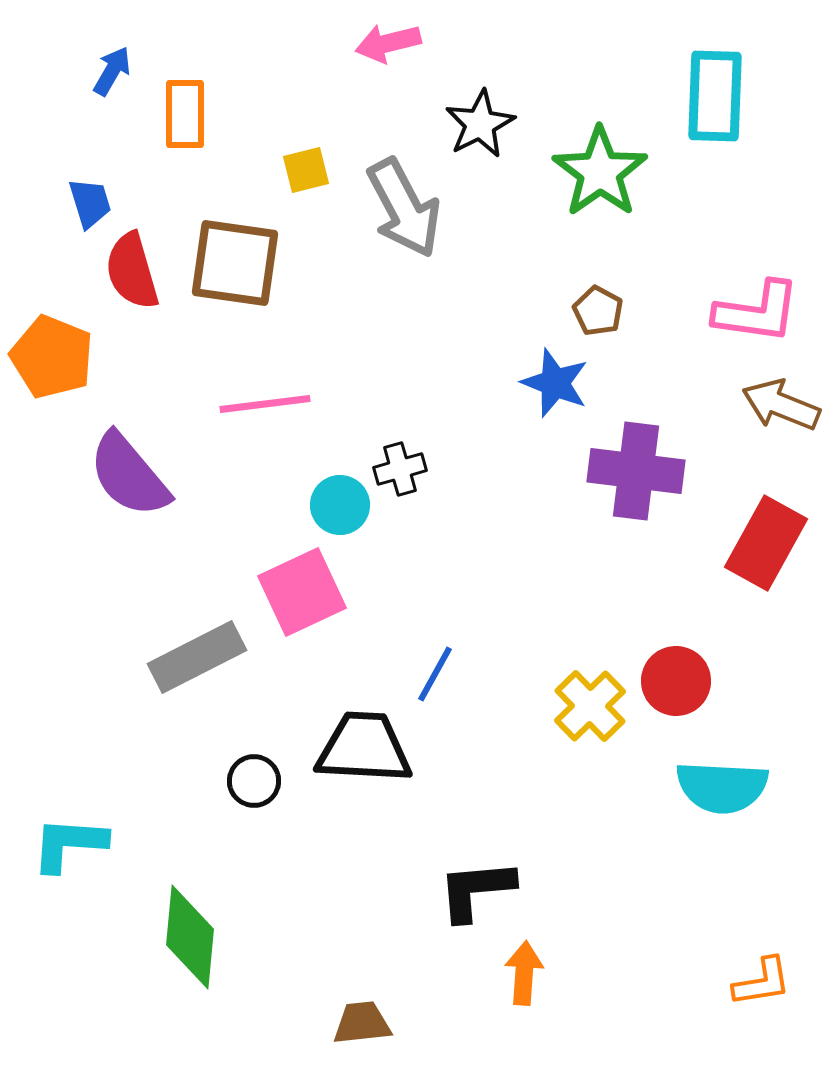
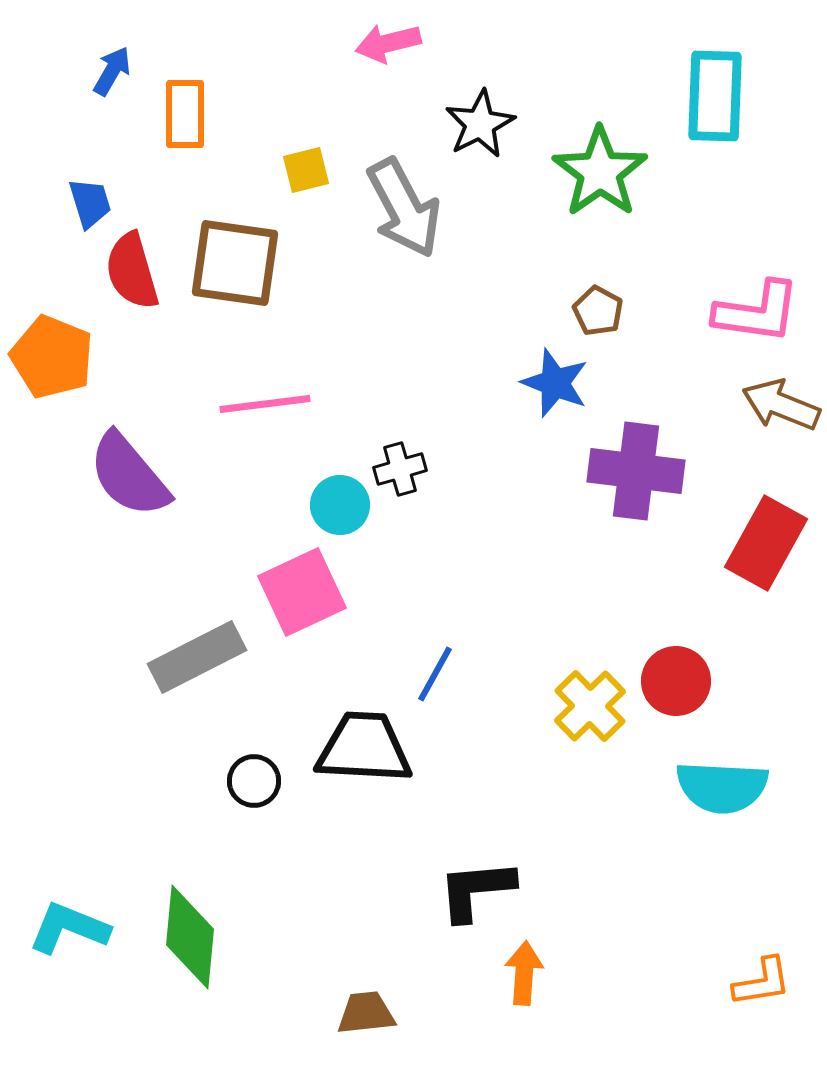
cyan L-shape: moved 84 px down; rotated 18 degrees clockwise
brown trapezoid: moved 4 px right, 10 px up
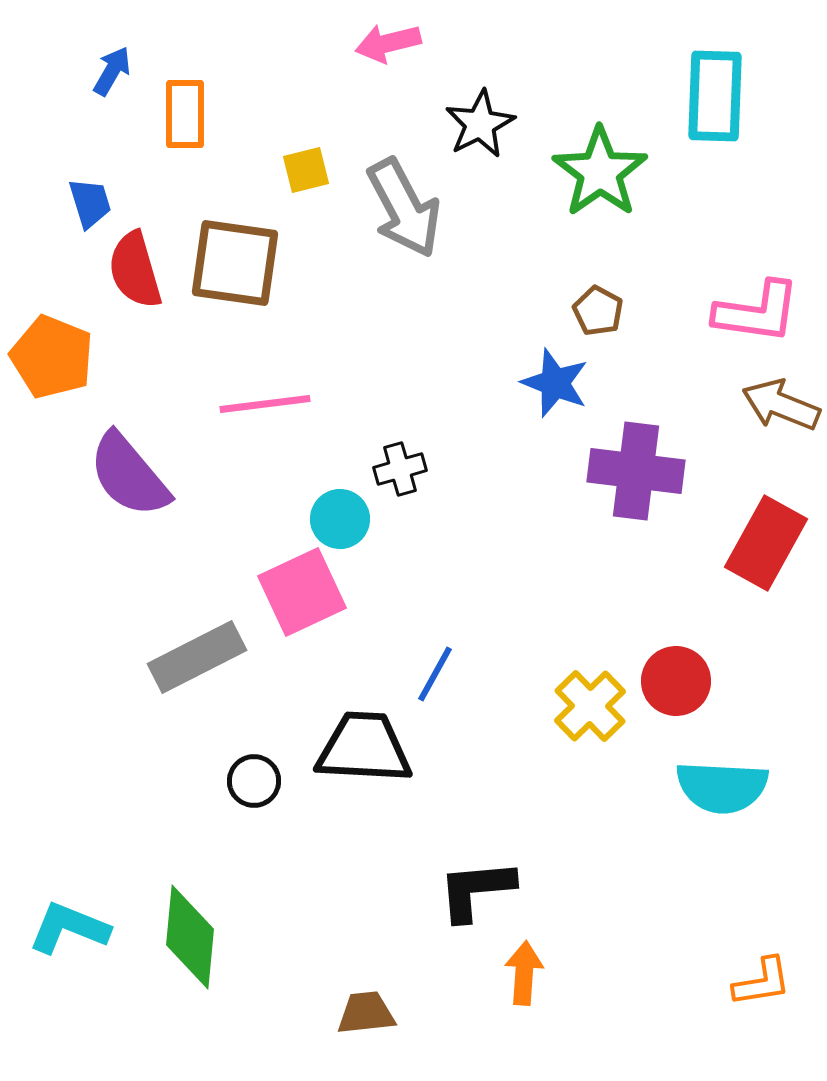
red semicircle: moved 3 px right, 1 px up
cyan circle: moved 14 px down
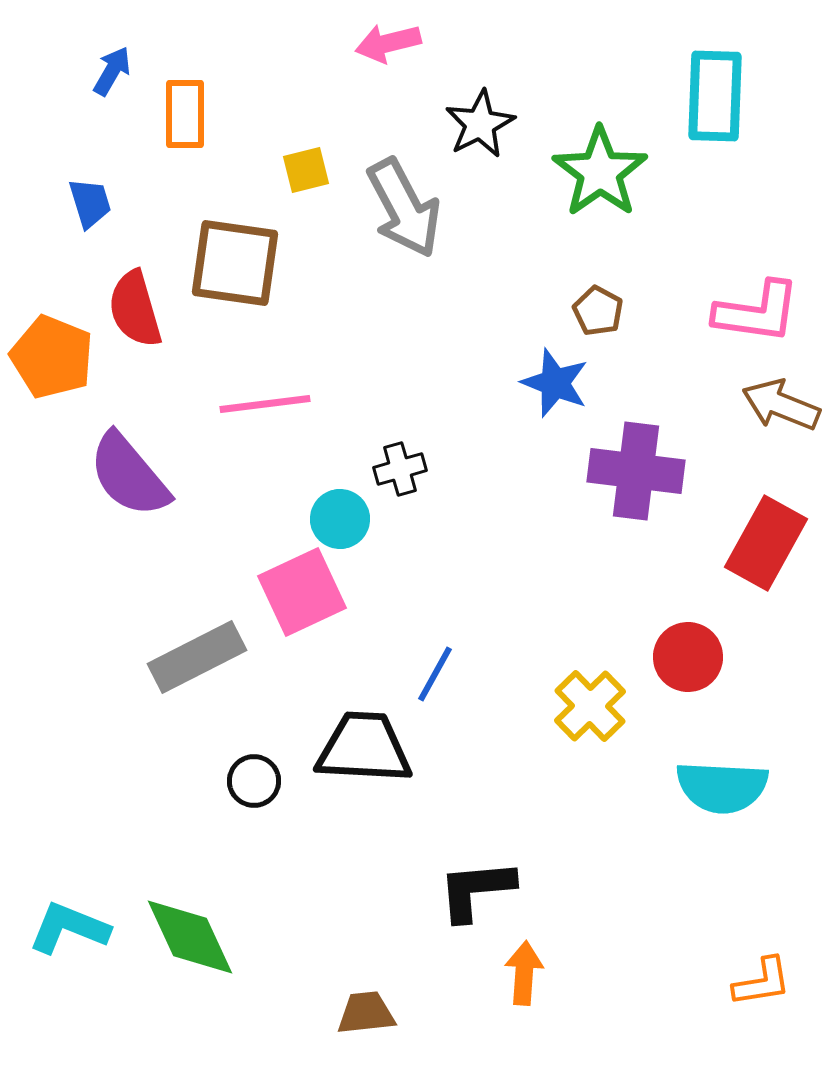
red semicircle: moved 39 px down
red circle: moved 12 px right, 24 px up
green diamond: rotated 30 degrees counterclockwise
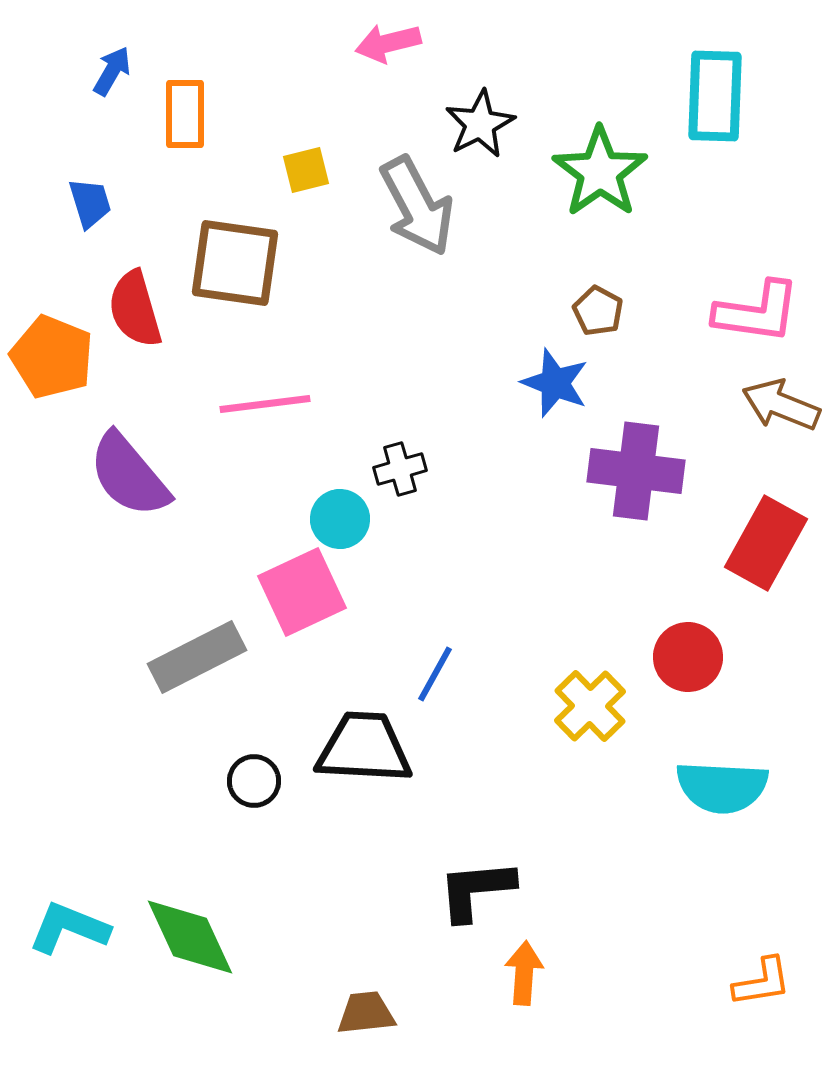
gray arrow: moved 13 px right, 2 px up
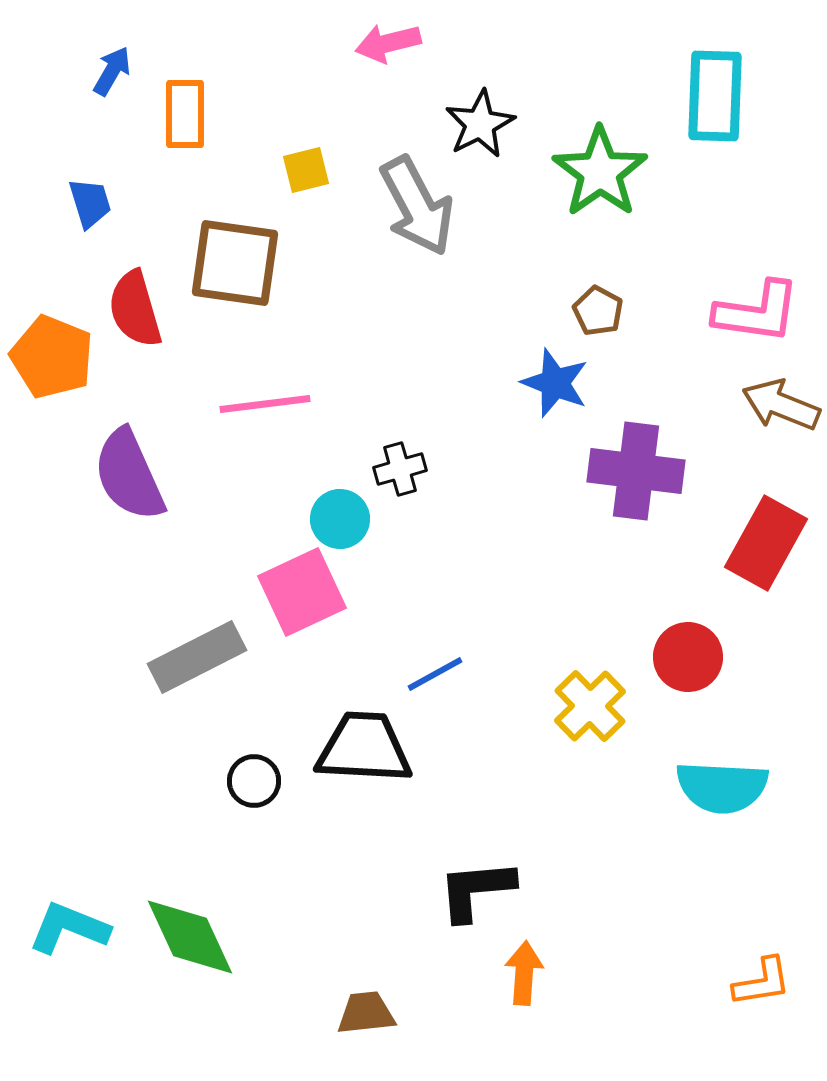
purple semicircle: rotated 16 degrees clockwise
blue line: rotated 32 degrees clockwise
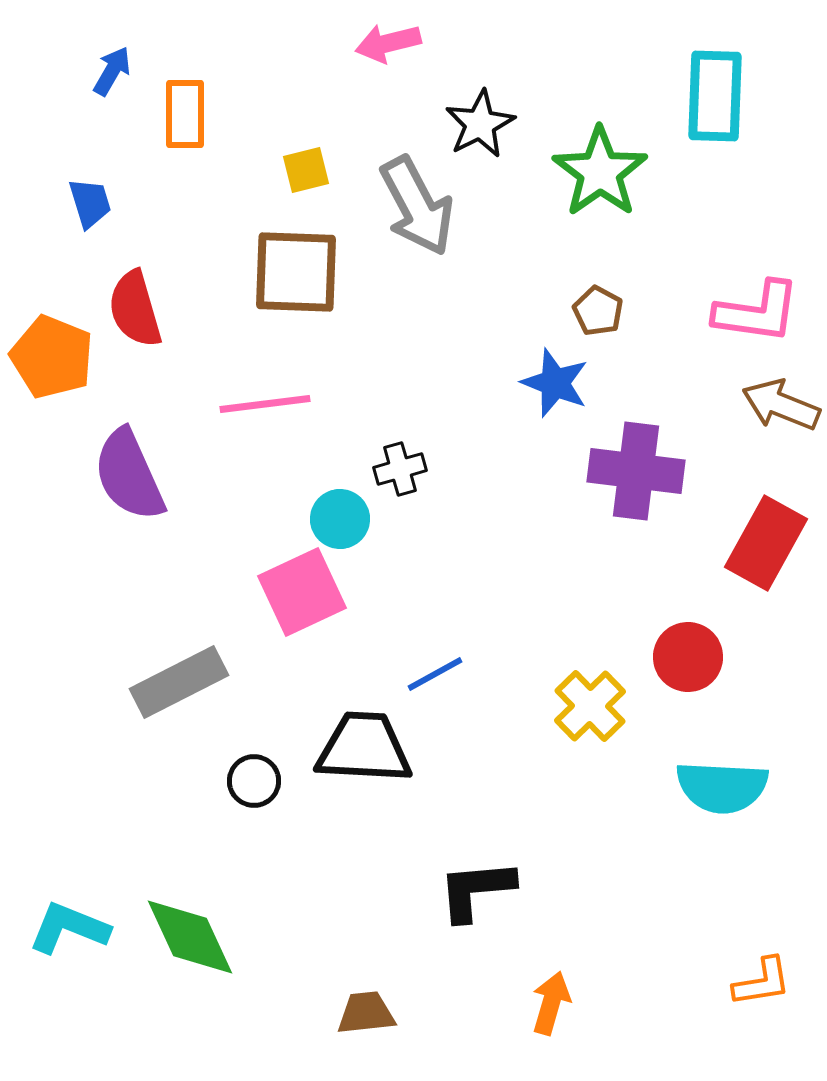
brown square: moved 61 px right, 9 px down; rotated 6 degrees counterclockwise
gray rectangle: moved 18 px left, 25 px down
orange arrow: moved 27 px right, 30 px down; rotated 12 degrees clockwise
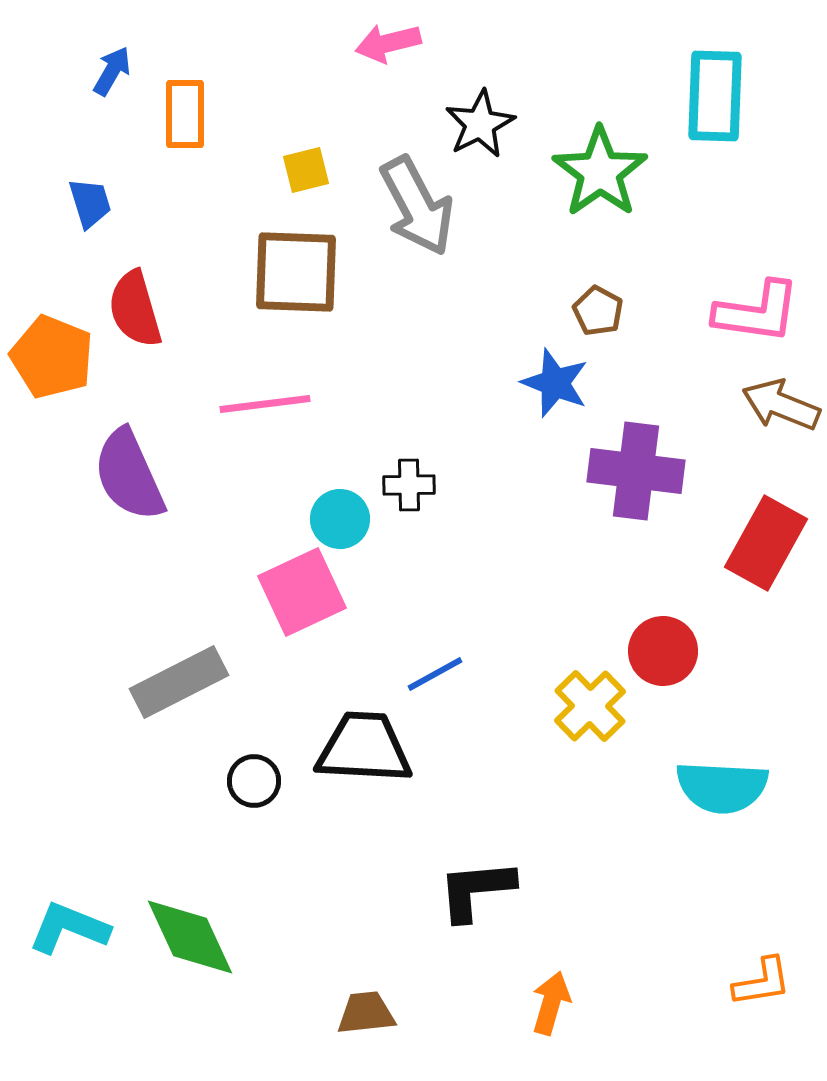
black cross: moved 9 px right, 16 px down; rotated 15 degrees clockwise
red circle: moved 25 px left, 6 px up
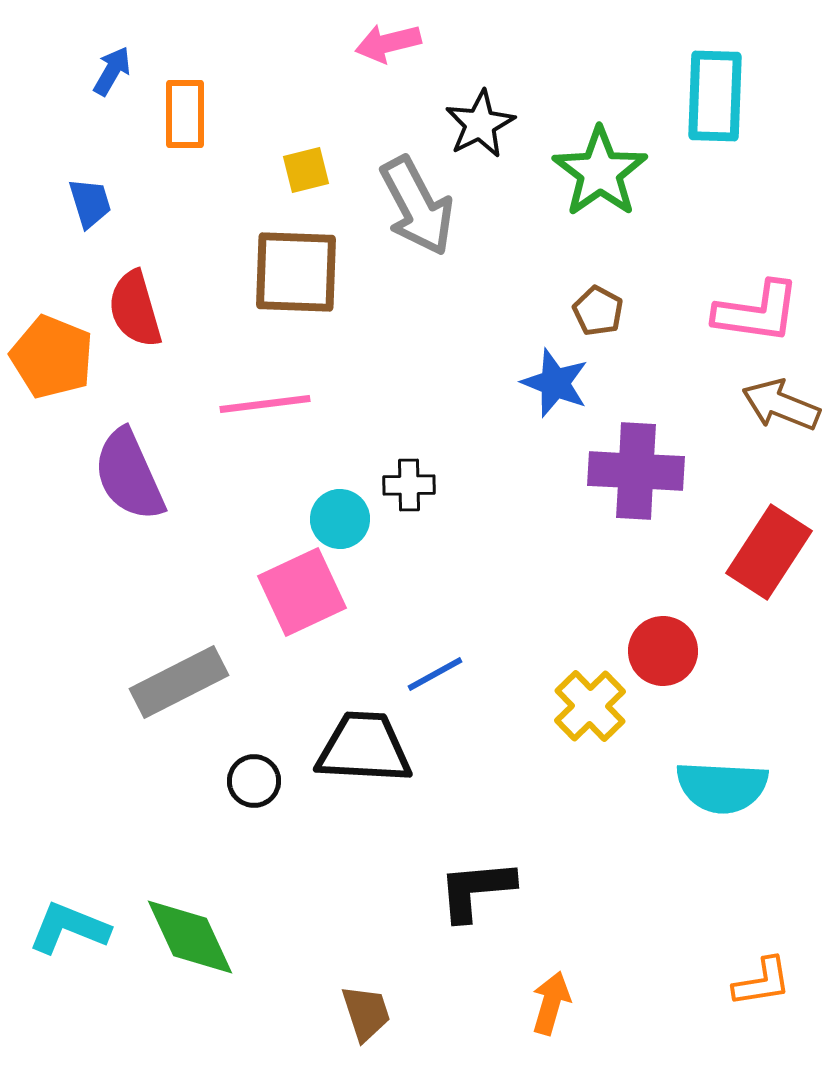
purple cross: rotated 4 degrees counterclockwise
red rectangle: moved 3 px right, 9 px down; rotated 4 degrees clockwise
brown trapezoid: rotated 78 degrees clockwise
